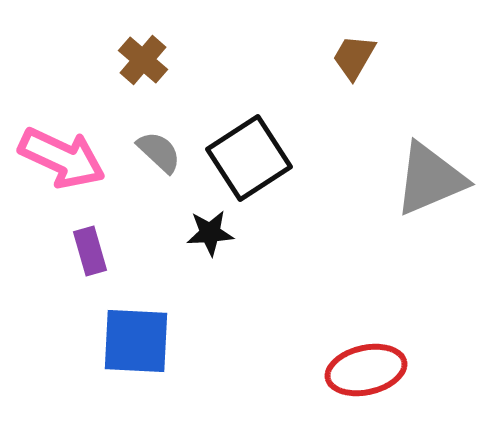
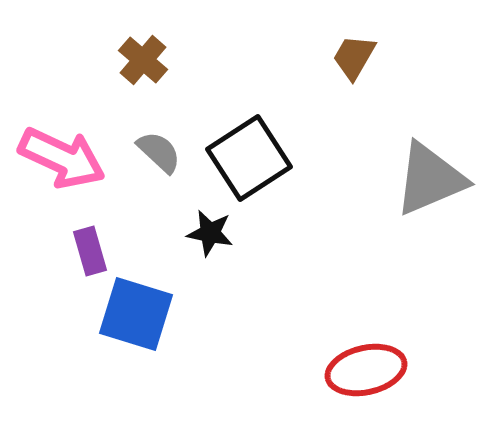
black star: rotated 15 degrees clockwise
blue square: moved 27 px up; rotated 14 degrees clockwise
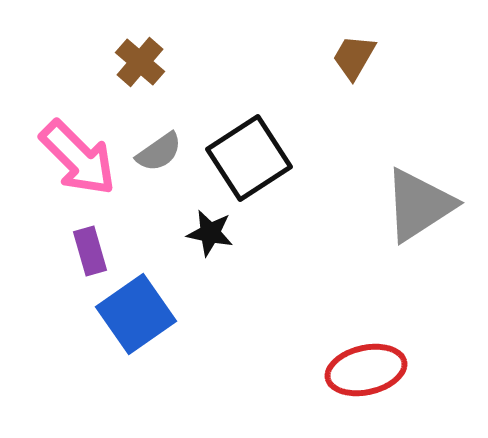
brown cross: moved 3 px left, 2 px down
gray semicircle: rotated 102 degrees clockwise
pink arrow: moved 16 px right; rotated 20 degrees clockwise
gray triangle: moved 11 px left, 26 px down; rotated 10 degrees counterclockwise
blue square: rotated 38 degrees clockwise
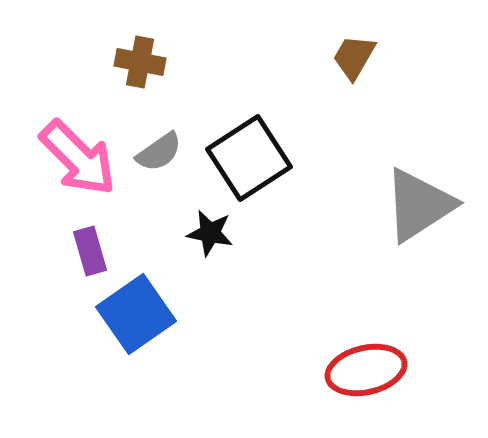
brown cross: rotated 30 degrees counterclockwise
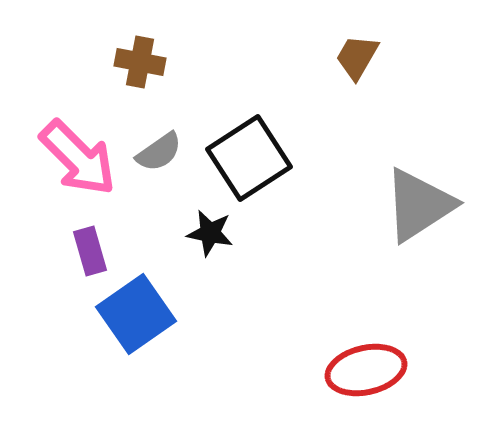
brown trapezoid: moved 3 px right
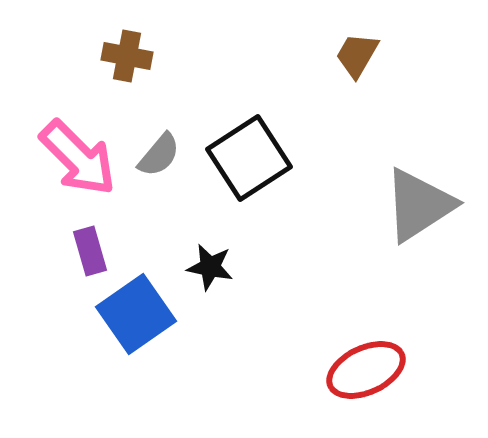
brown trapezoid: moved 2 px up
brown cross: moved 13 px left, 6 px up
gray semicircle: moved 3 px down; rotated 15 degrees counterclockwise
black star: moved 34 px down
red ellipse: rotated 12 degrees counterclockwise
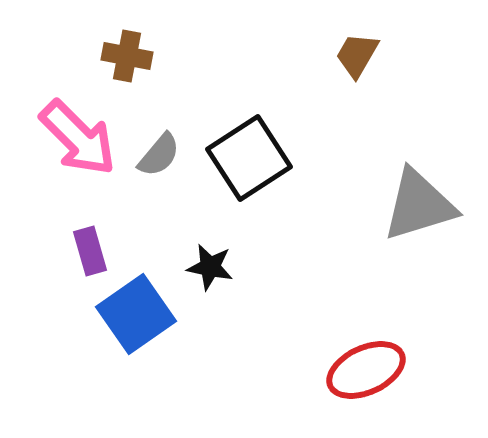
pink arrow: moved 20 px up
gray triangle: rotated 16 degrees clockwise
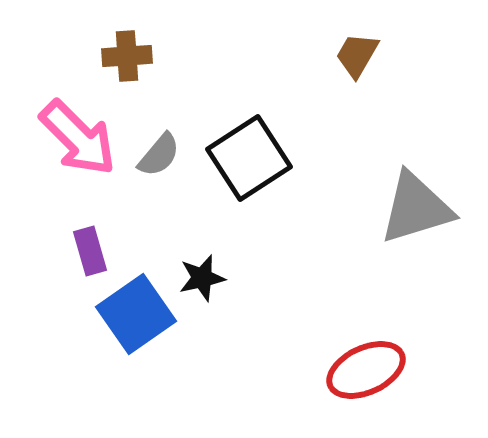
brown cross: rotated 15 degrees counterclockwise
gray triangle: moved 3 px left, 3 px down
black star: moved 8 px left, 11 px down; rotated 24 degrees counterclockwise
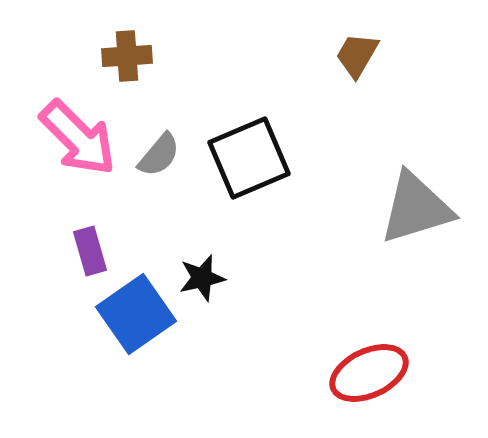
black square: rotated 10 degrees clockwise
red ellipse: moved 3 px right, 3 px down
